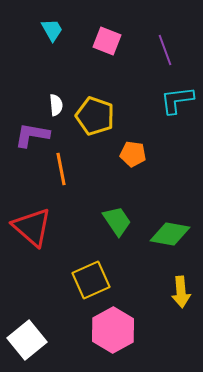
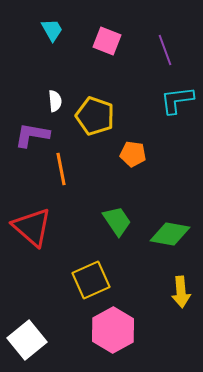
white semicircle: moved 1 px left, 4 px up
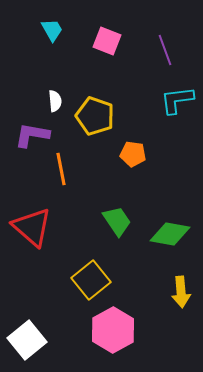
yellow square: rotated 15 degrees counterclockwise
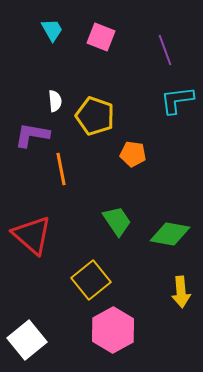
pink square: moved 6 px left, 4 px up
red triangle: moved 8 px down
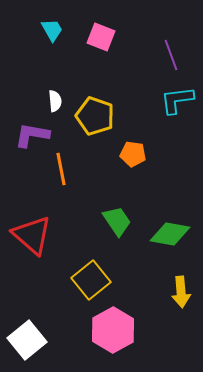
purple line: moved 6 px right, 5 px down
